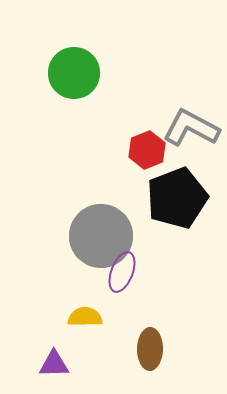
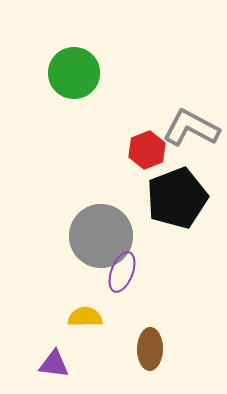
purple triangle: rotated 8 degrees clockwise
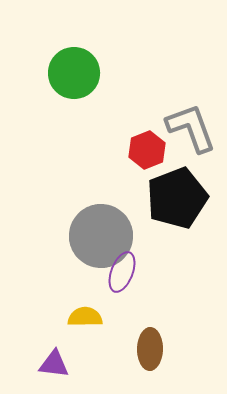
gray L-shape: rotated 42 degrees clockwise
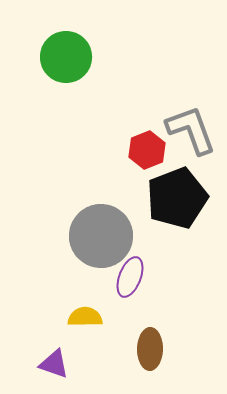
green circle: moved 8 px left, 16 px up
gray L-shape: moved 2 px down
purple ellipse: moved 8 px right, 5 px down
purple triangle: rotated 12 degrees clockwise
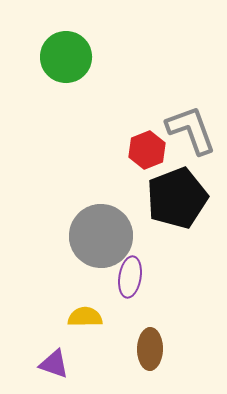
purple ellipse: rotated 12 degrees counterclockwise
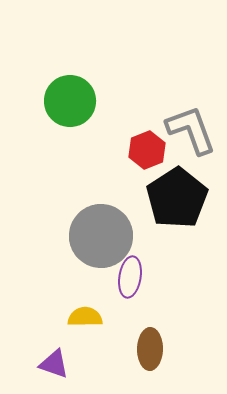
green circle: moved 4 px right, 44 px down
black pentagon: rotated 12 degrees counterclockwise
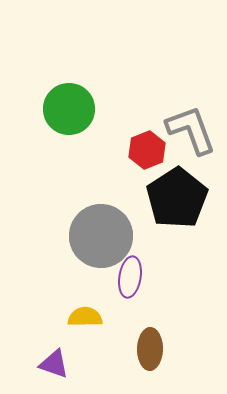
green circle: moved 1 px left, 8 px down
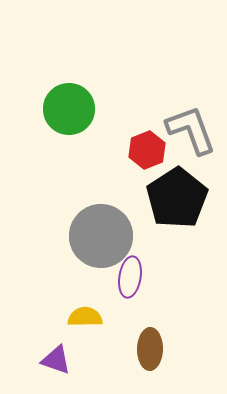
purple triangle: moved 2 px right, 4 px up
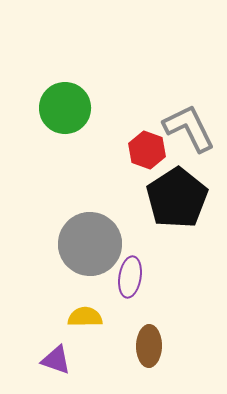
green circle: moved 4 px left, 1 px up
gray L-shape: moved 2 px left, 2 px up; rotated 6 degrees counterclockwise
red hexagon: rotated 18 degrees counterclockwise
gray circle: moved 11 px left, 8 px down
brown ellipse: moved 1 px left, 3 px up
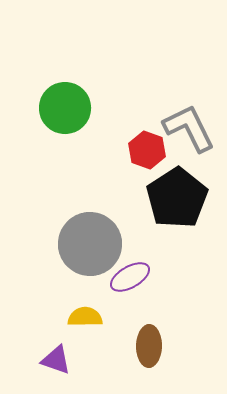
purple ellipse: rotated 51 degrees clockwise
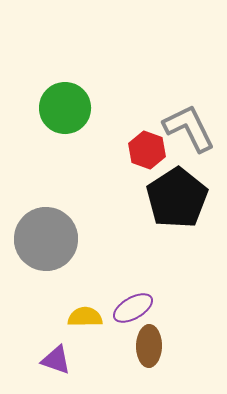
gray circle: moved 44 px left, 5 px up
purple ellipse: moved 3 px right, 31 px down
